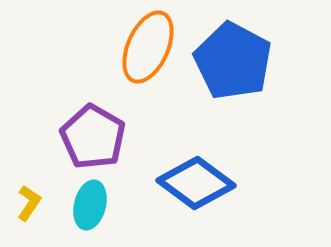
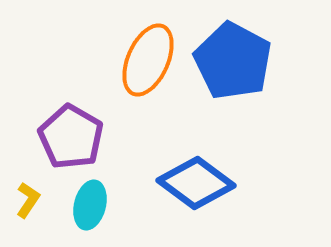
orange ellipse: moved 13 px down
purple pentagon: moved 22 px left
yellow L-shape: moved 1 px left, 3 px up
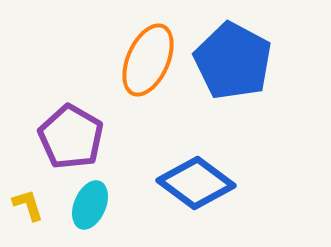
yellow L-shape: moved 5 px down; rotated 51 degrees counterclockwise
cyan ellipse: rotated 9 degrees clockwise
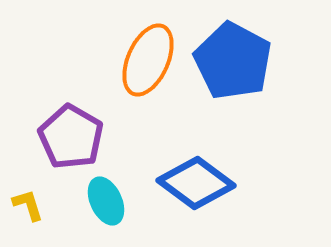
cyan ellipse: moved 16 px right, 4 px up; rotated 48 degrees counterclockwise
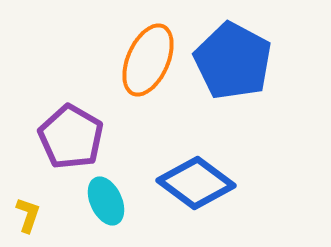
yellow L-shape: moved 10 px down; rotated 36 degrees clockwise
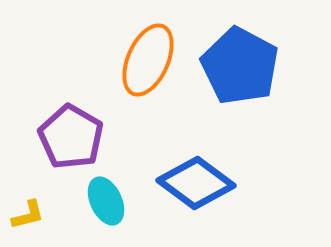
blue pentagon: moved 7 px right, 5 px down
yellow L-shape: rotated 57 degrees clockwise
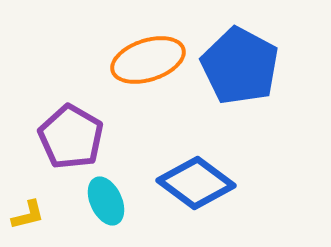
orange ellipse: rotated 48 degrees clockwise
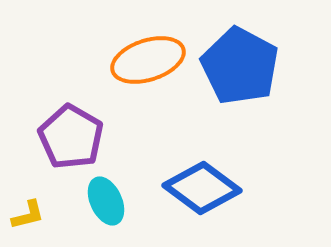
blue diamond: moved 6 px right, 5 px down
